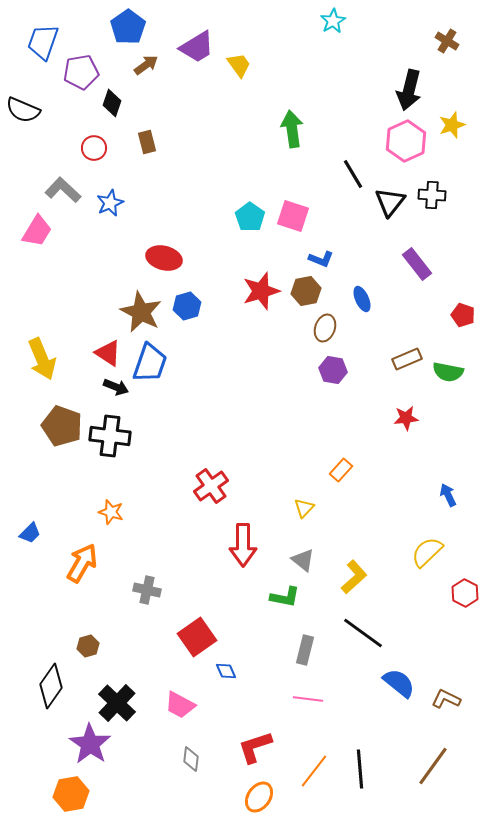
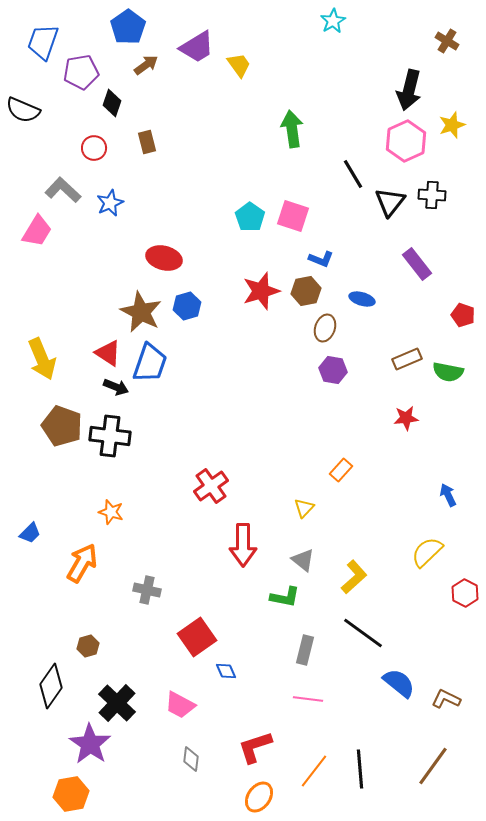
blue ellipse at (362, 299): rotated 50 degrees counterclockwise
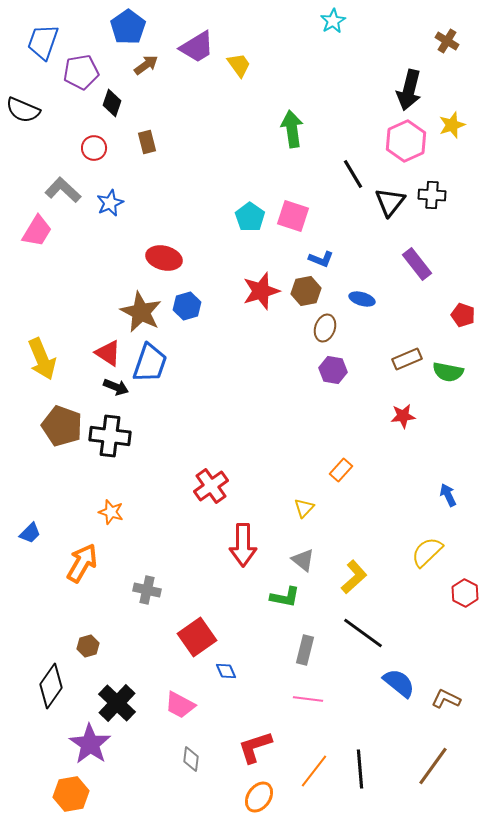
red star at (406, 418): moved 3 px left, 2 px up
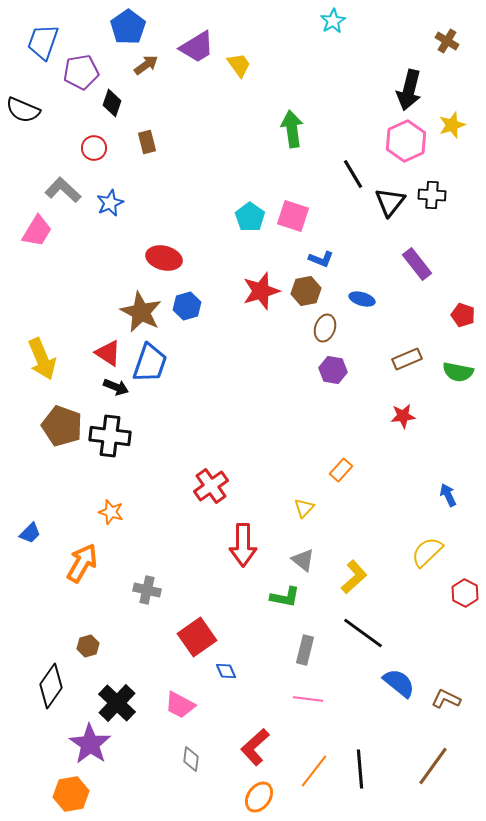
green semicircle at (448, 372): moved 10 px right
red L-shape at (255, 747): rotated 24 degrees counterclockwise
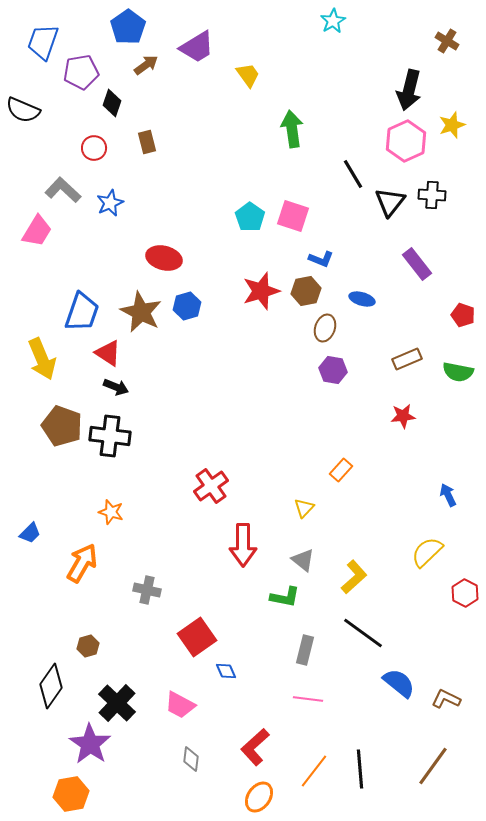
yellow trapezoid at (239, 65): moved 9 px right, 10 px down
blue trapezoid at (150, 363): moved 68 px left, 51 px up
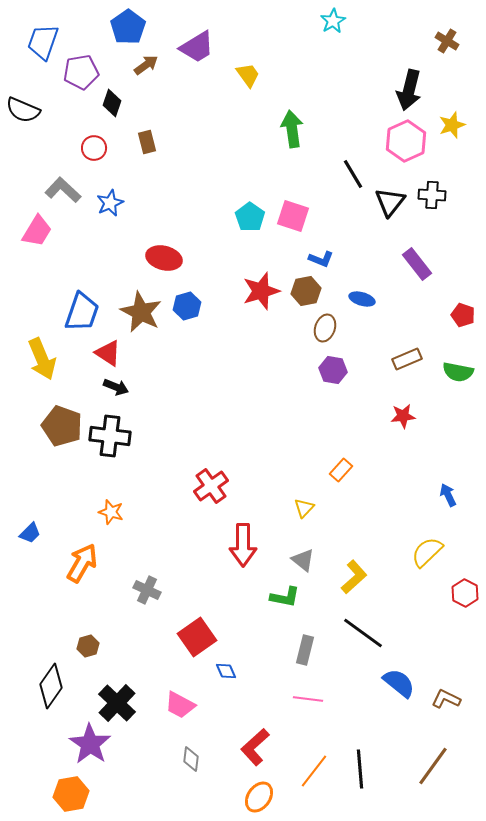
gray cross at (147, 590): rotated 12 degrees clockwise
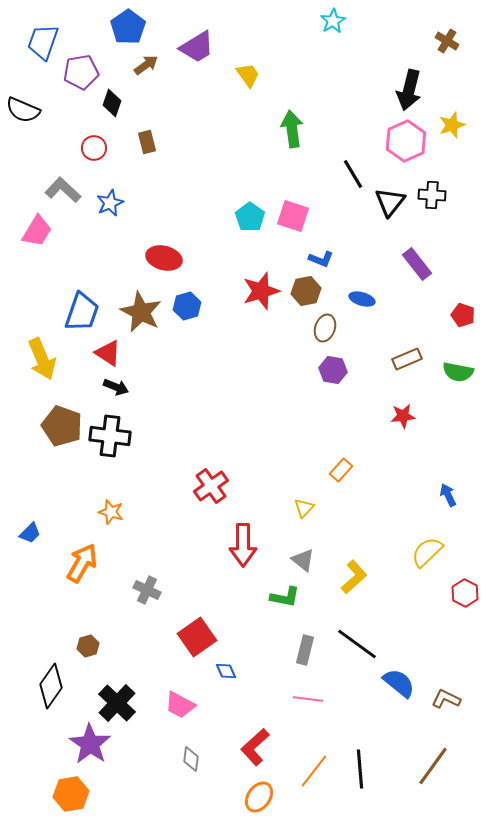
black line at (363, 633): moved 6 px left, 11 px down
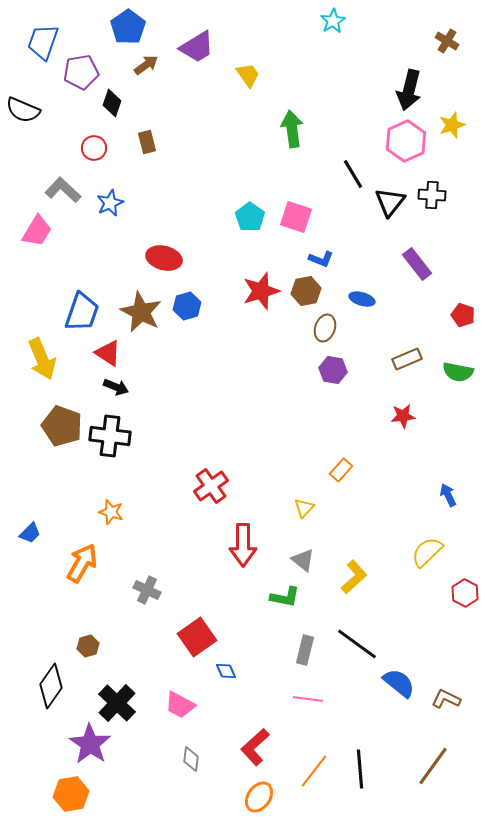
pink square at (293, 216): moved 3 px right, 1 px down
